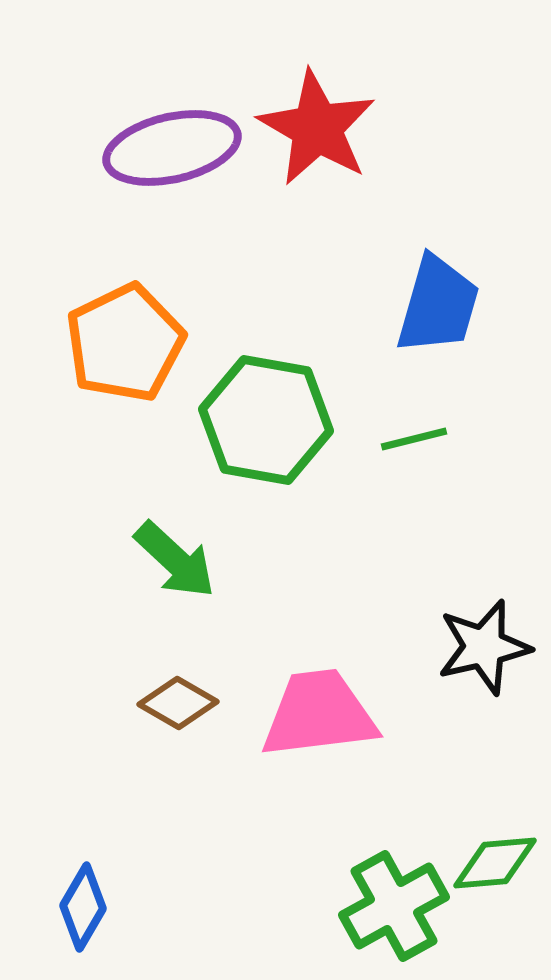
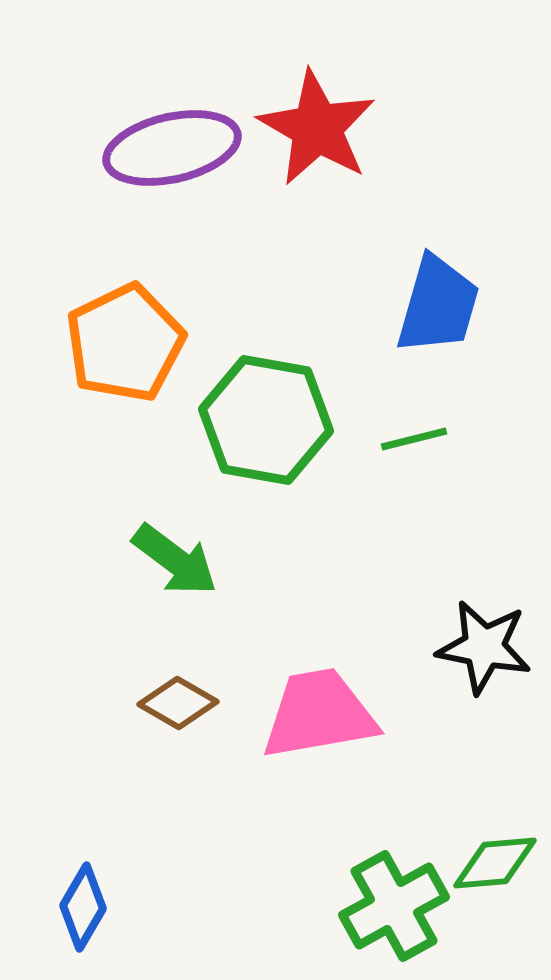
green arrow: rotated 6 degrees counterclockwise
black star: rotated 24 degrees clockwise
pink trapezoid: rotated 3 degrees counterclockwise
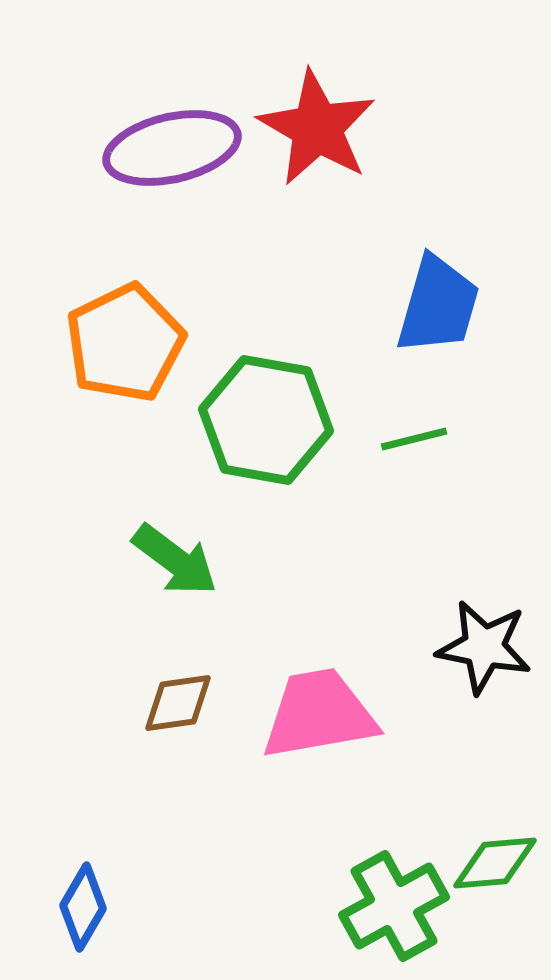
brown diamond: rotated 38 degrees counterclockwise
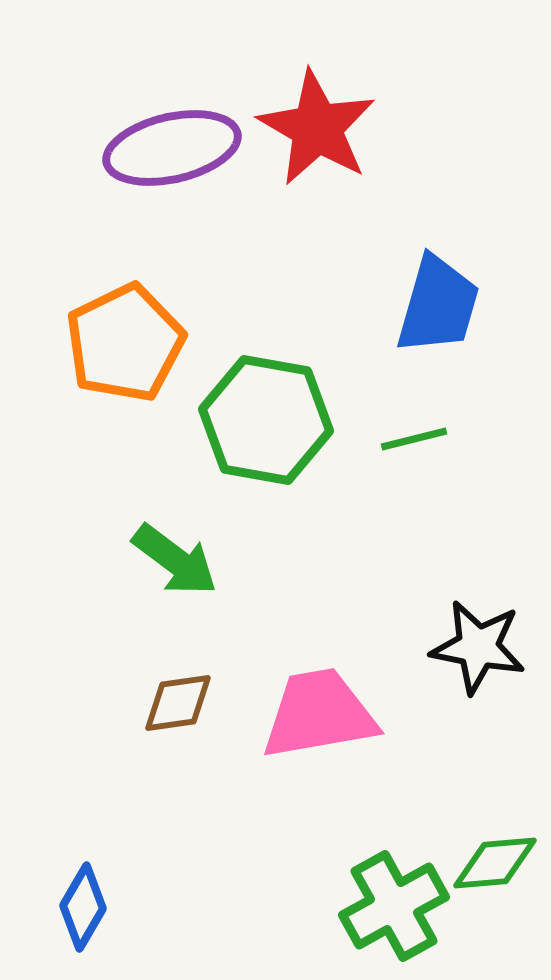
black star: moved 6 px left
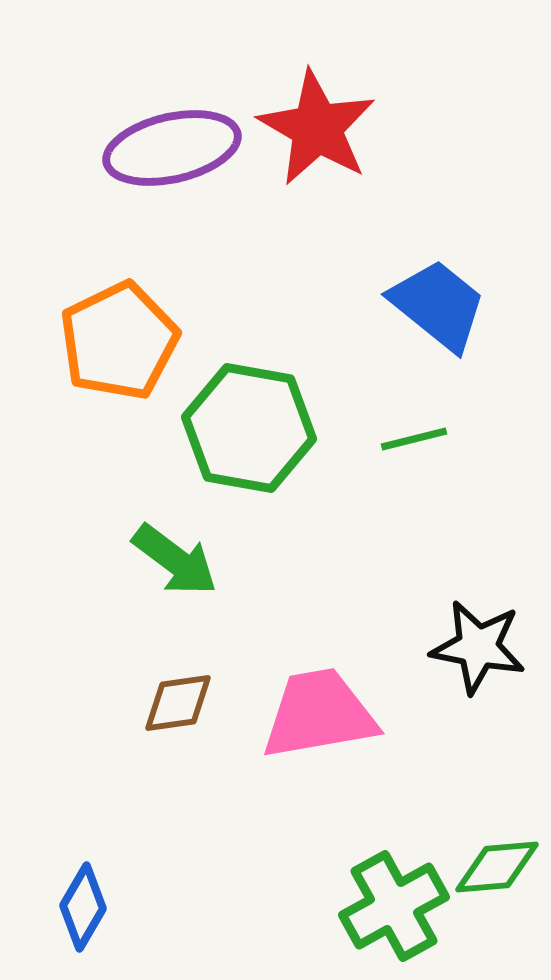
blue trapezoid: rotated 67 degrees counterclockwise
orange pentagon: moved 6 px left, 2 px up
green hexagon: moved 17 px left, 8 px down
green diamond: moved 2 px right, 4 px down
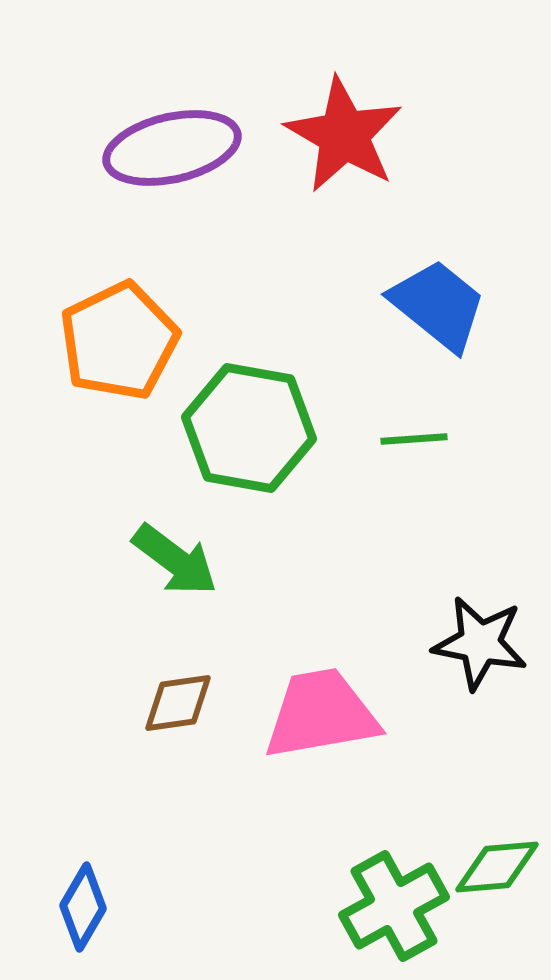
red star: moved 27 px right, 7 px down
green line: rotated 10 degrees clockwise
black star: moved 2 px right, 4 px up
pink trapezoid: moved 2 px right
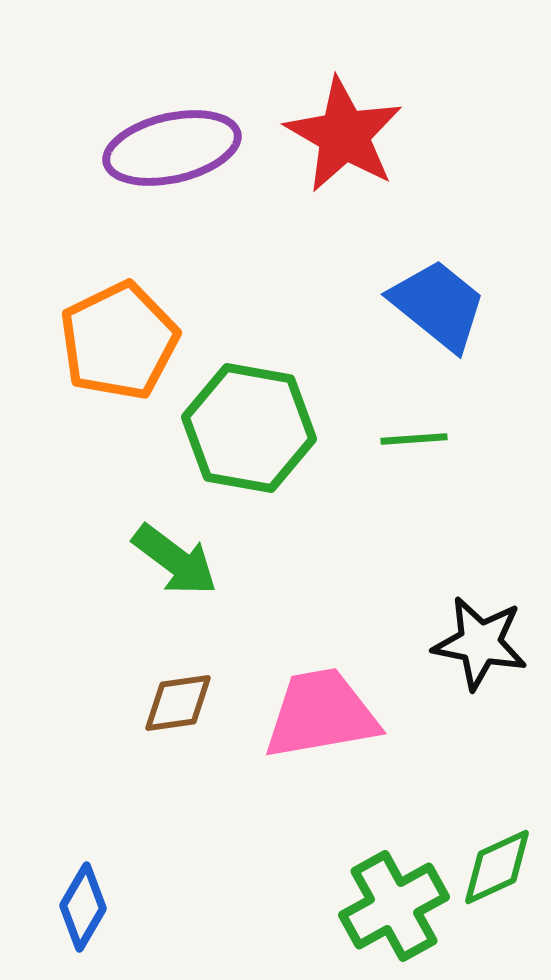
green diamond: rotated 20 degrees counterclockwise
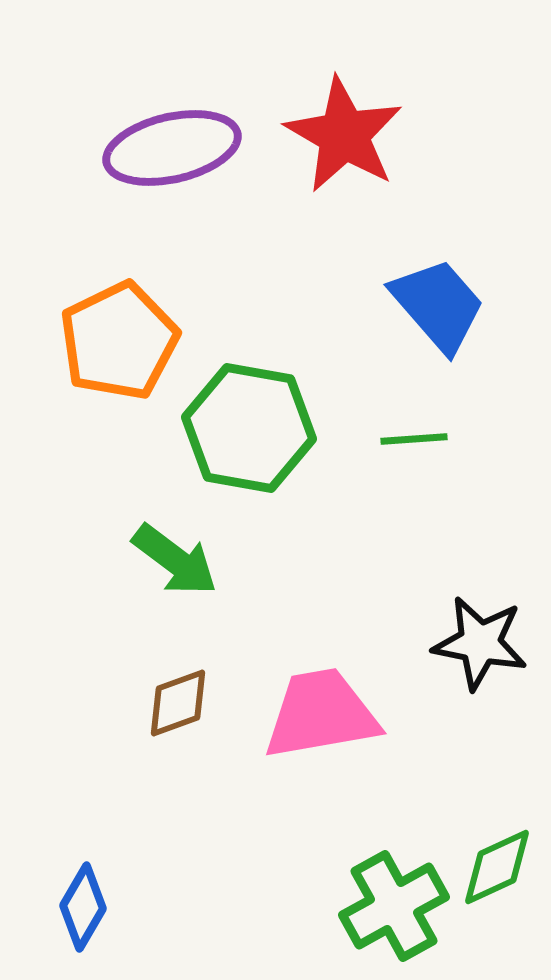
blue trapezoid: rotated 10 degrees clockwise
brown diamond: rotated 12 degrees counterclockwise
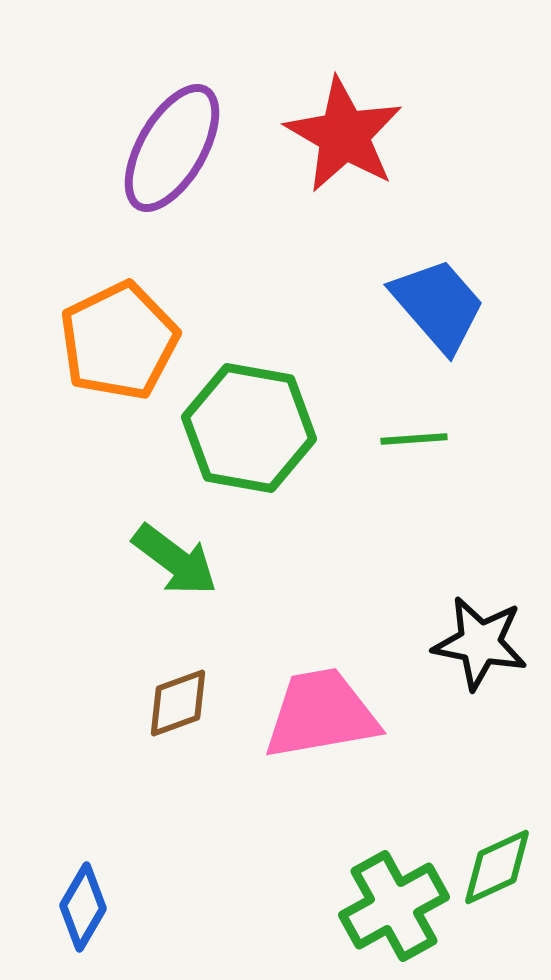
purple ellipse: rotated 47 degrees counterclockwise
